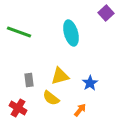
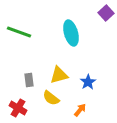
yellow triangle: moved 1 px left, 1 px up
blue star: moved 2 px left, 1 px up
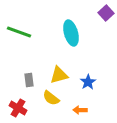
orange arrow: rotated 128 degrees counterclockwise
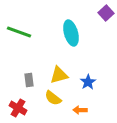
yellow semicircle: moved 2 px right
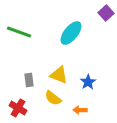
cyan ellipse: rotated 55 degrees clockwise
yellow triangle: rotated 36 degrees clockwise
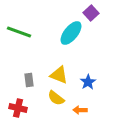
purple square: moved 15 px left
yellow semicircle: moved 3 px right
red cross: rotated 18 degrees counterclockwise
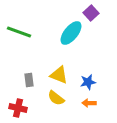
blue star: rotated 21 degrees clockwise
orange arrow: moved 9 px right, 7 px up
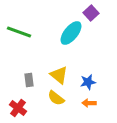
yellow triangle: rotated 18 degrees clockwise
red cross: rotated 24 degrees clockwise
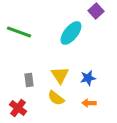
purple square: moved 5 px right, 2 px up
yellow triangle: moved 1 px right; rotated 18 degrees clockwise
blue star: moved 4 px up
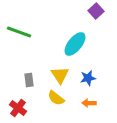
cyan ellipse: moved 4 px right, 11 px down
